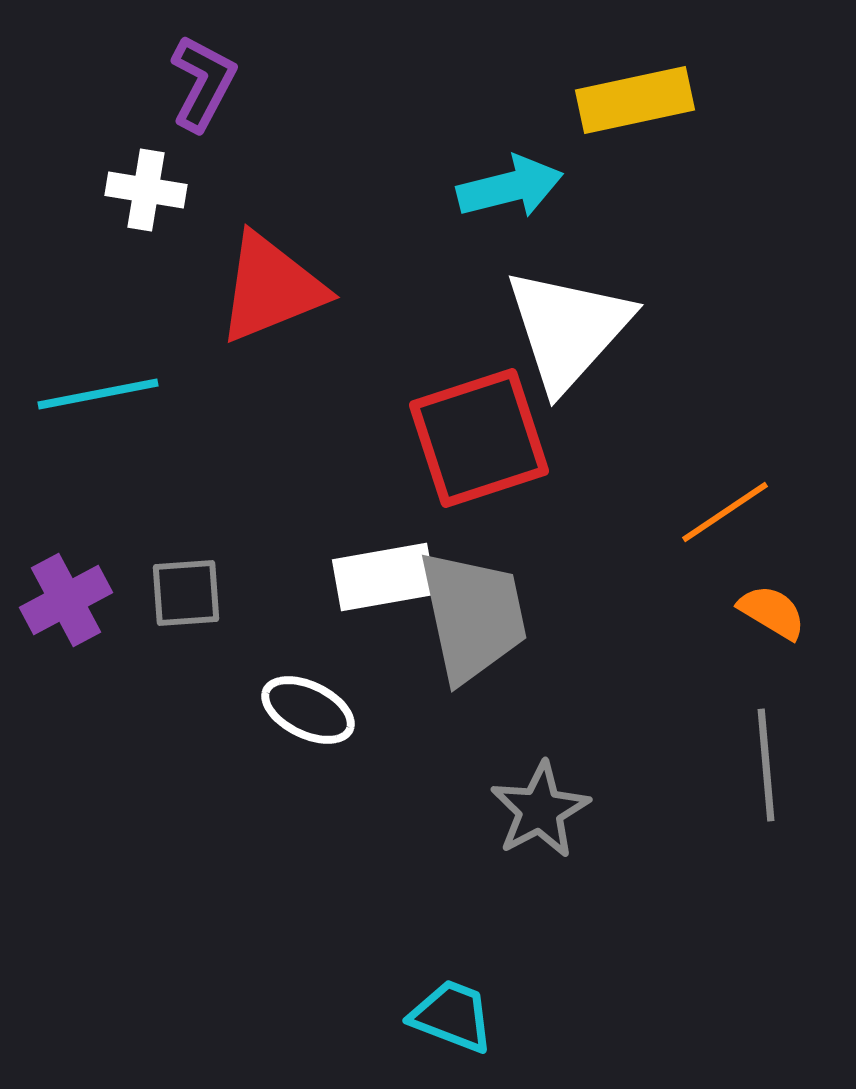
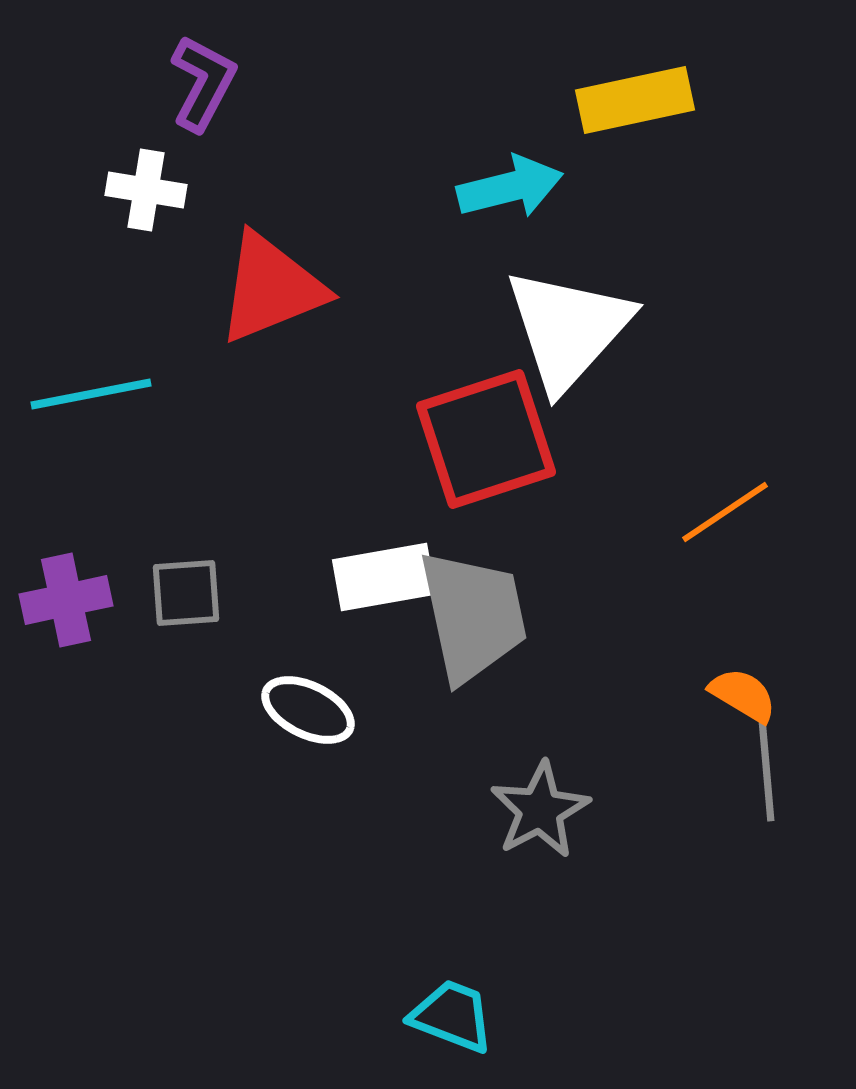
cyan line: moved 7 px left
red square: moved 7 px right, 1 px down
purple cross: rotated 16 degrees clockwise
orange semicircle: moved 29 px left, 83 px down
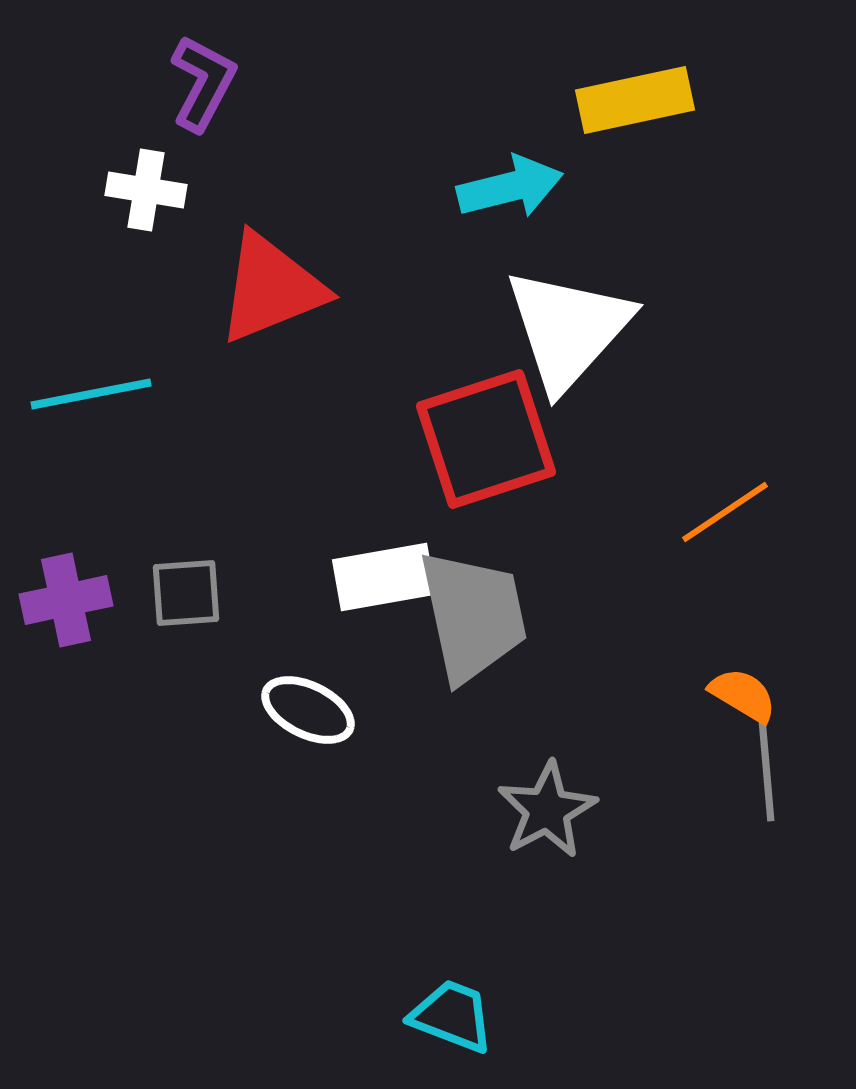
gray star: moved 7 px right
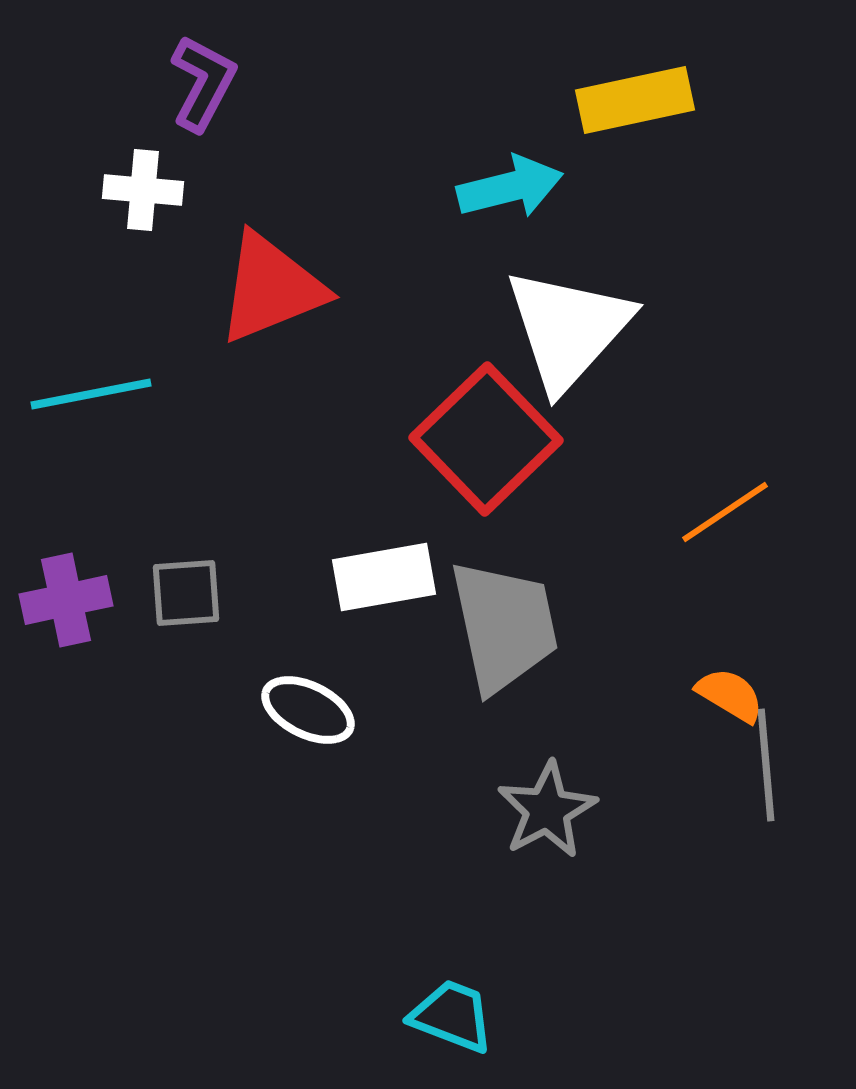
white cross: moved 3 px left; rotated 4 degrees counterclockwise
red square: rotated 26 degrees counterclockwise
gray trapezoid: moved 31 px right, 10 px down
orange semicircle: moved 13 px left
